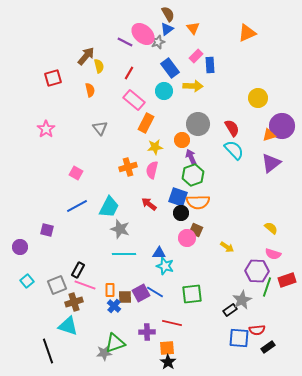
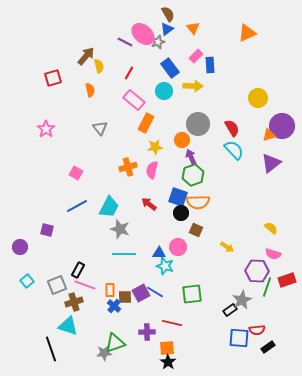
pink circle at (187, 238): moved 9 px left, 9 px down
black line at (48, 351): moved 3 px right, 2 px up
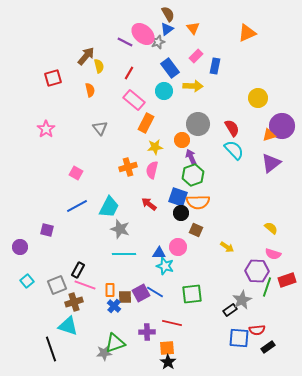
blue rectangle at (210, 65): moved 5 px right, 1 px down; rotated 14 degrees clockwise
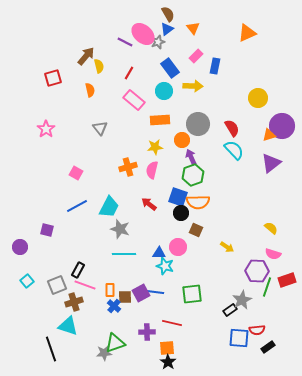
orange rectangle at (146, 123): moved 14 px right, 3 px up; rotated 60 degrees clockwise
blue line at (155, 292): rotated 24 degrees counterclockwise
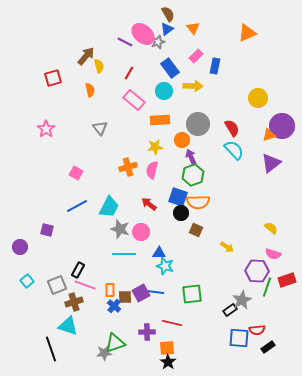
pink circle at (178, 247): moved 37 px left, 15 px up
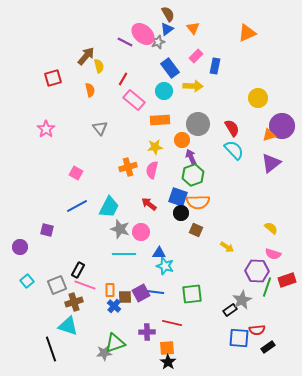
red line at (129, 73): moved 6 px left, 6 px down
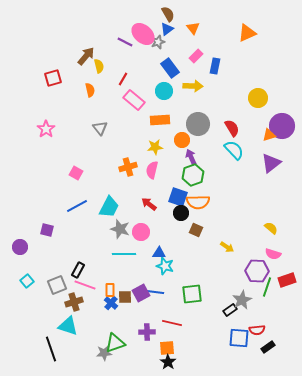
blue cross at (114, 306): moved 3 px left, 3 px up
